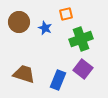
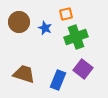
green cross: moved 5 px left, 2 px up
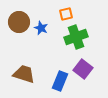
blue star: moved 4 px left
blue rectangle: moved 2 px right, 1 px down
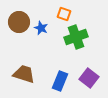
orange square: moved 2 px left; rotated 32 degrees clockwise
purple square: moved 6 px right, 9 px down
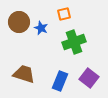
orange square: rotated 32 degrees counterclockwise
green cross: moved 2 px left, 5 px down
